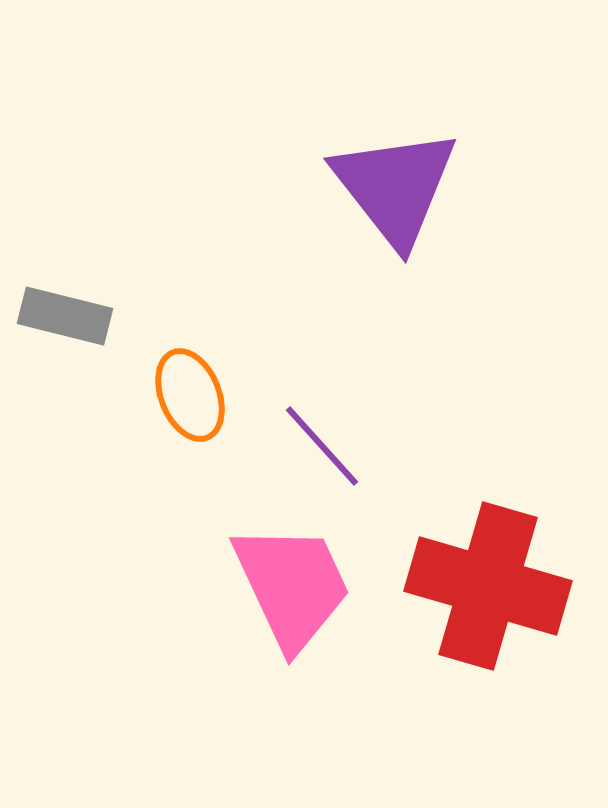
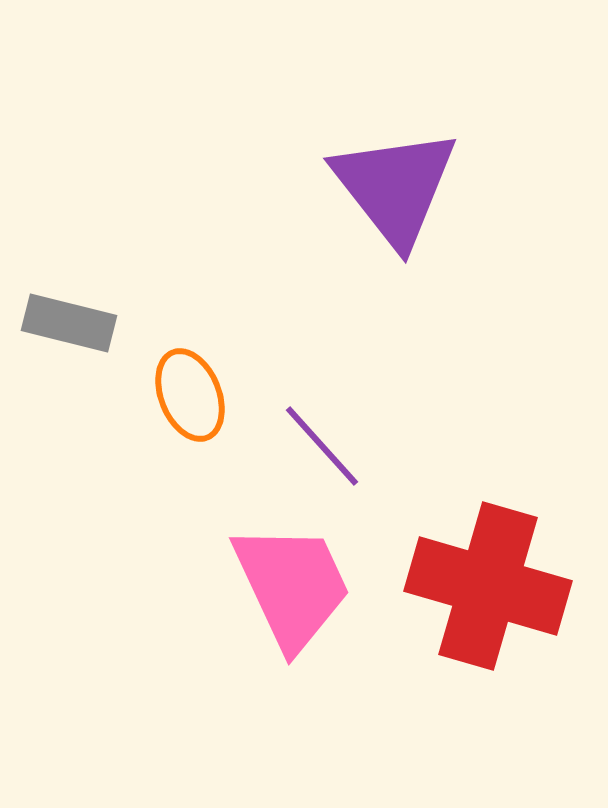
gray rectangle: moved 4 px right, 7 px down
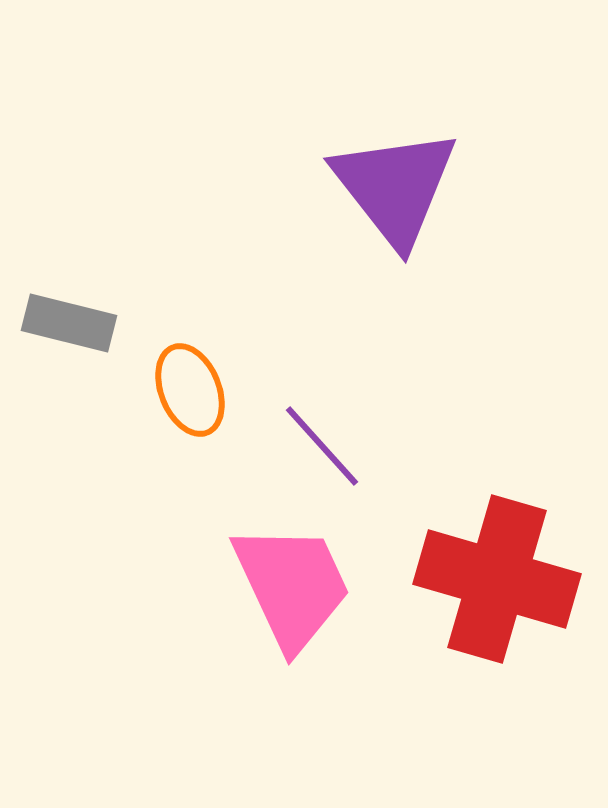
orange ellipse: moved 5 px up
red cross: moved 9 px right, 7 px up
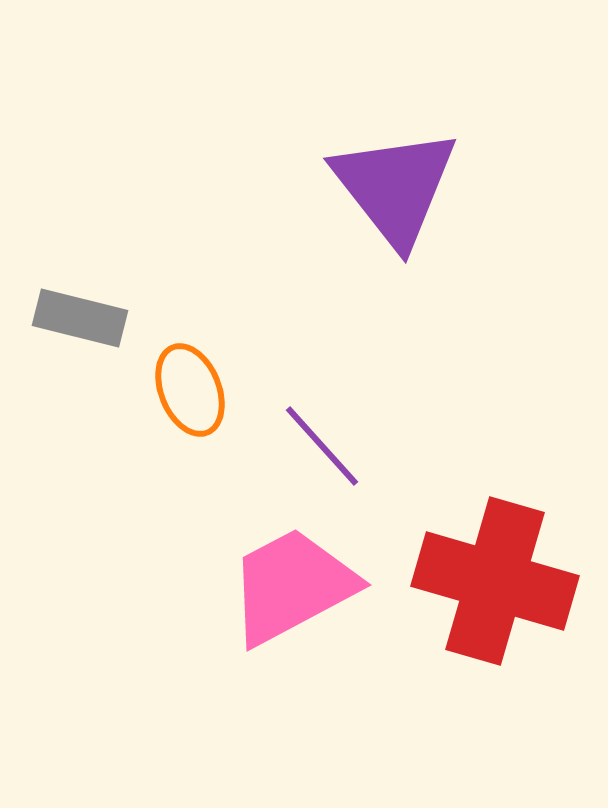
gray rectangle: moved 11 px right, 5 px up
red cross: moved 2 px left, 2 px down
pink trapezoid: rotated 93 degrees counterclockwise
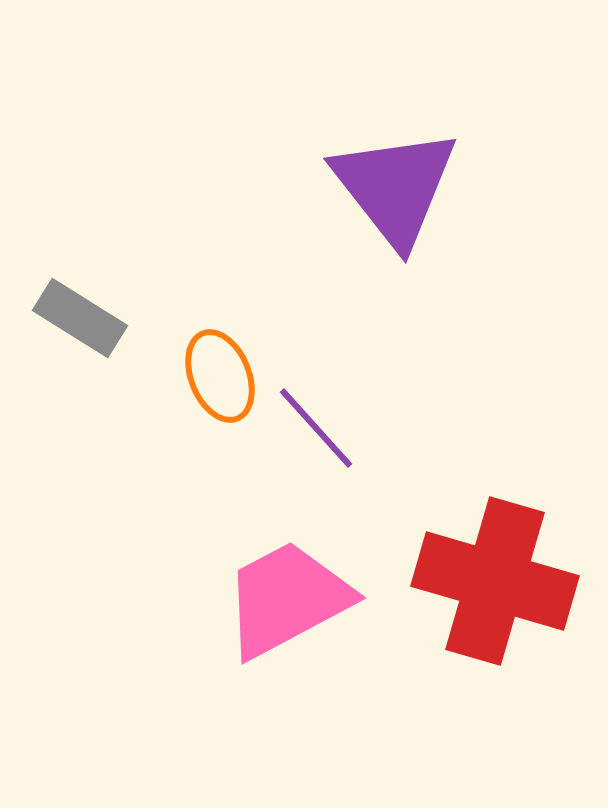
gray rectangle: rotated 18 degrees clockwise
orange ellipse: moved 30 px right, 14 px up
purple line: moved 6 px left, 18 px up
pink trapezoid: moved 5 px left, 13 px down
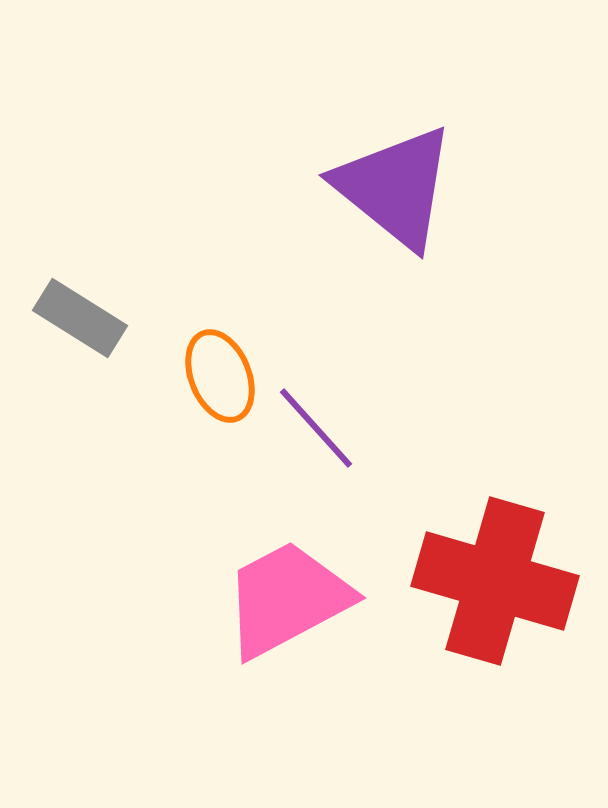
purple triangle: rotated 13 degrees counterclockwise
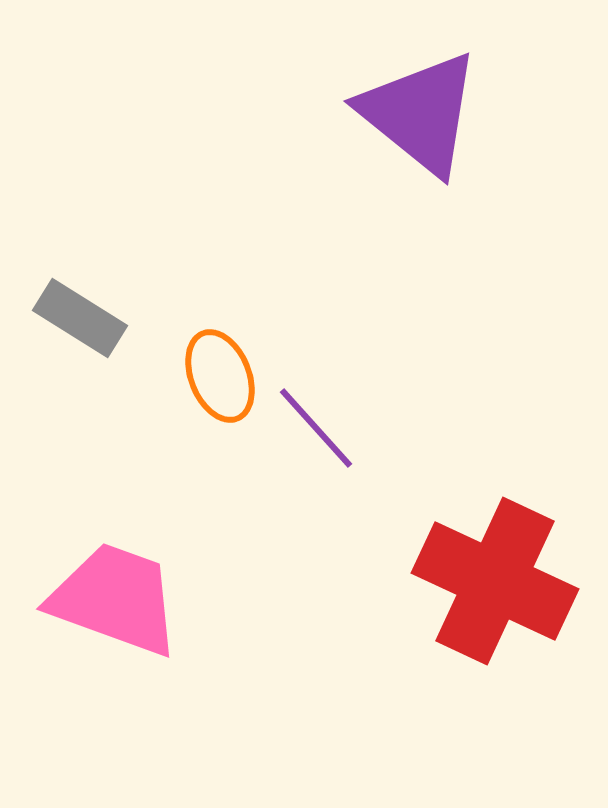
purple triangle: moved 25 px right, 74 px up
red cross: rotated 9 degrees clockwise
pink trapezoid: moved 172 px left; rotated 48 degrees clockwise
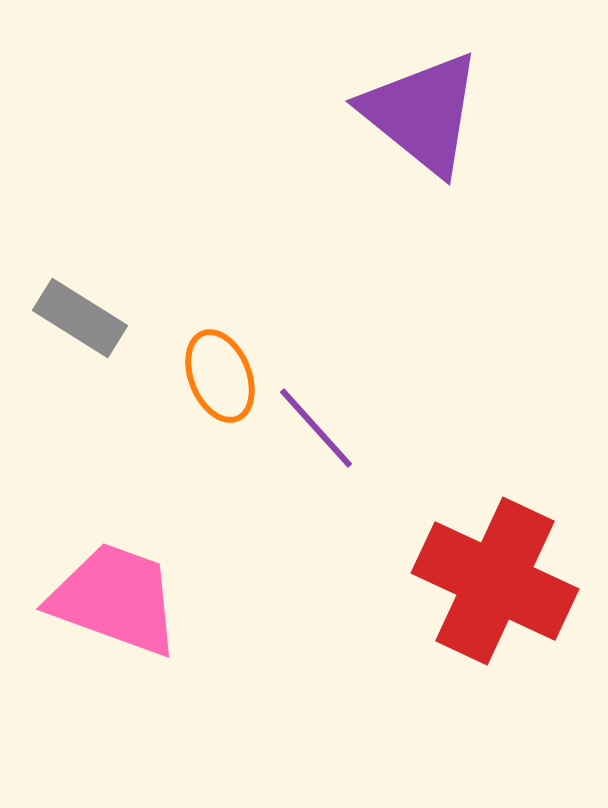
purple triangle: moved 2 px right
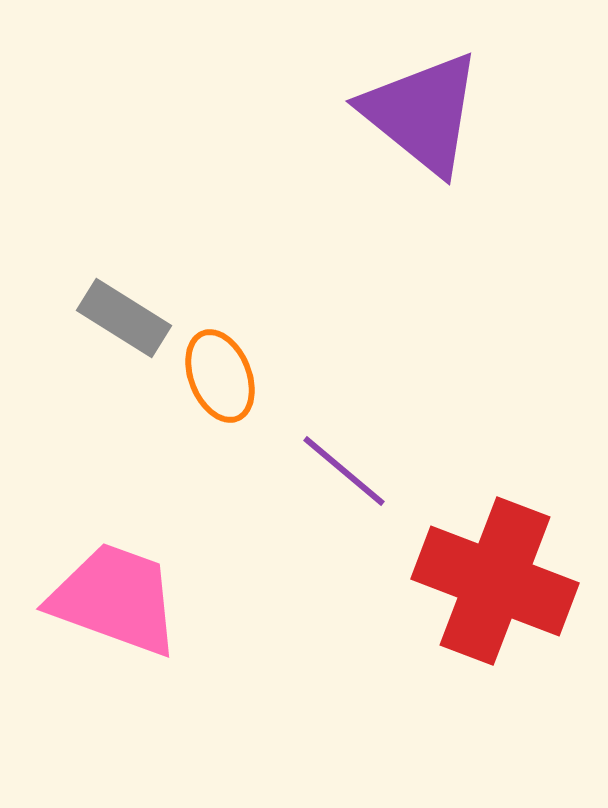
gray rectangle: moved 44 px right
purple line: moved 28 px right, 43 px down; rotated 8 degrees counterclockwise
red cross: rotated 4 degrees counterclockwise
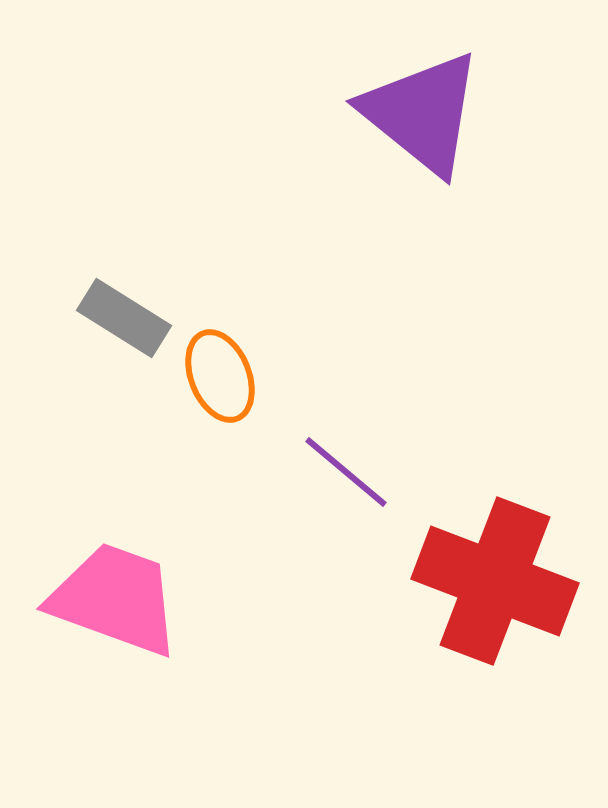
purple line: moved 2 px right, 1 px down
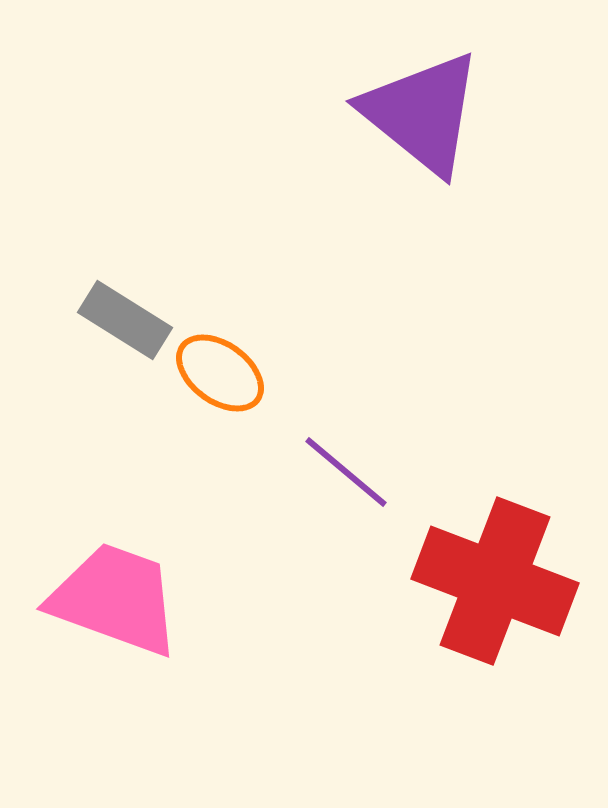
gray rectangle: moved 1 px right, 2 px down
orange ellipse: moved 3 px up; rotated 32 degrees counterclockwise
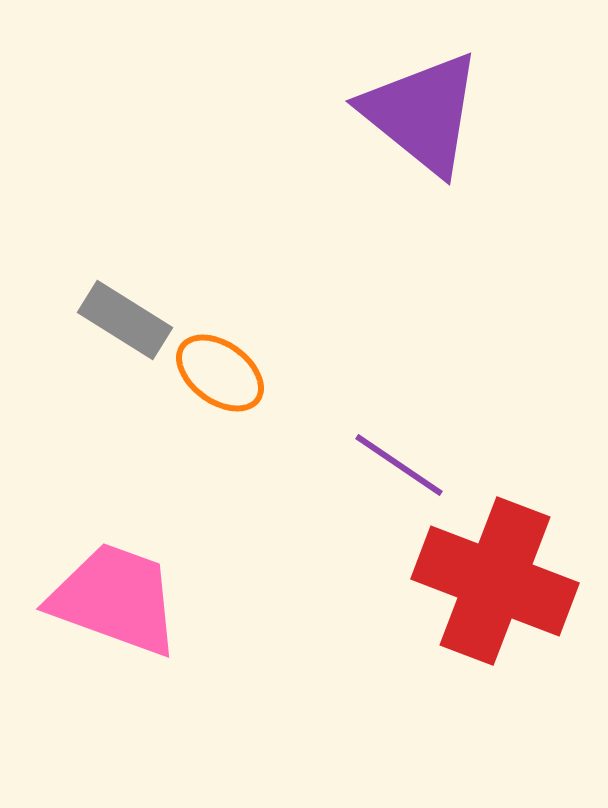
purple line: moved 53 px right, 7 px up; rotated 6 degrees counterclockwise
